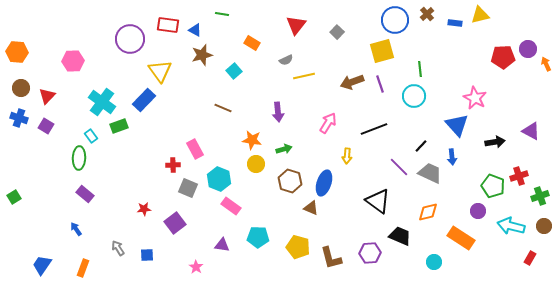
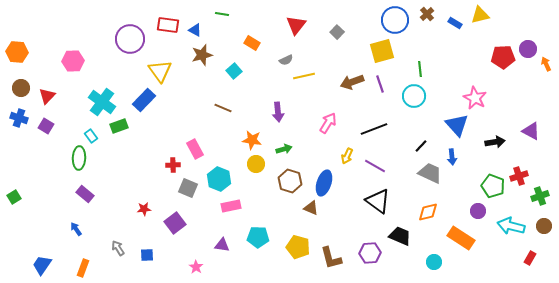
blue rectangle at (455, 23): rotated 24 degrees clockwise
yellow arrow at (347, 156): rotated 21 degrees clockwise
purple line at (399, 167): moved 24 px left, 1 px up; rotated 15 degrees counterclockwise
pink rectangle at (231, 206): rotated 48 degrees counterclockwise
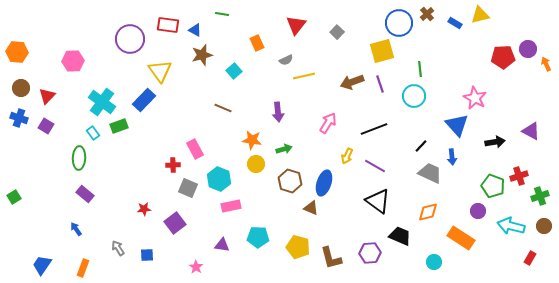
blue circle at (395, 20): moved 4 px right, 3 px down
orange rectangle at (252, 43): moved 5 px right; rotated 35 degrees clockwise
cyan rectangle at (91, 136): moved 2 px right, 3 px up
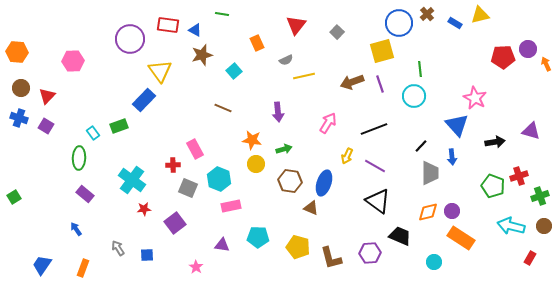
cyan cross at (102, 102): moved 30 px right, 78 px down
purple triangle at (531, 131): rotated 12 degrees counterclockwise
gray trapezoid at (430, 173): rotated 65 degrees clockwise
brown hexagon at (290, 181): rotated 10 degrees counterclockwise
purple circle at (478, 211): moved 26 px left
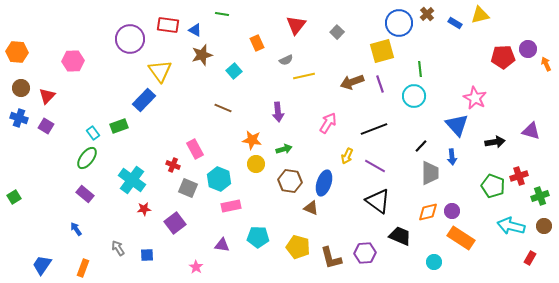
green ellipse at (79, 158): moved 8 px right; rotated 35 degrees clockwise
red cross at (173, 165): rotated 24 degrees clockwise
purple hexagon at (370, 253): moved 5 px left
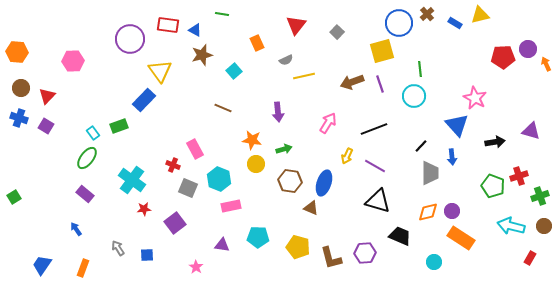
black triangle at (378, 201): rotated 20 degrees counterclockwise
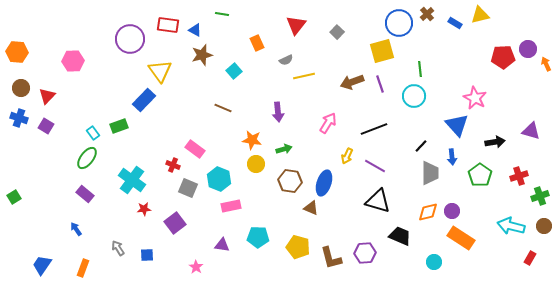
pink rectangle at (195, 149): rotated 24 degrees counterclockwise
green pentagon at (493, 186): moved 13 px left, 11 px up; rotated 15 degrees clockwise
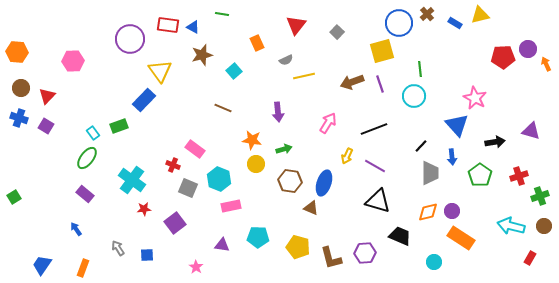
blue triangle at (195, 30): moved 2 px left, 3 px up
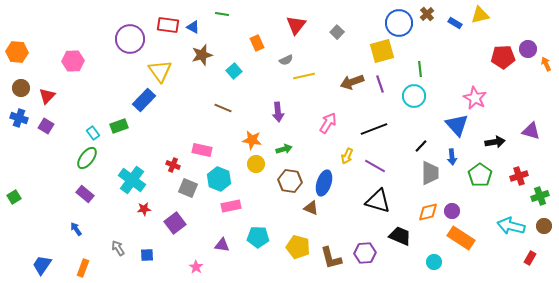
pink rectangle at (195, 149): moved 7 px right, 1 px down; rotated 24 degrees counterclockwise
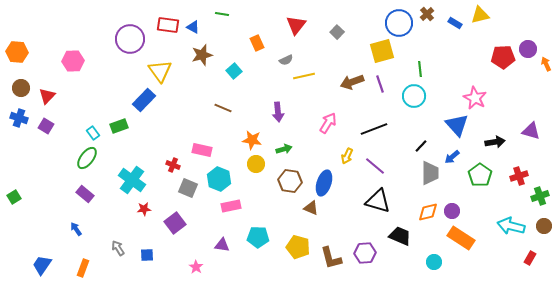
blue arrow at (452, 157): rotated 56 degrees clockwise
purple line at (375, 166): rotated 10 degrees clockwise
